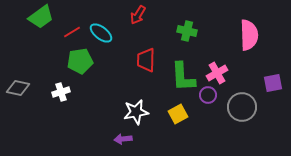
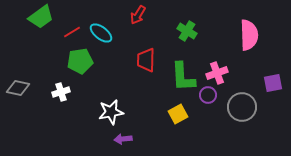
green cross: rotated 18 degrees clockwise
pink cross: rotated 10 degrees clockwise
white star: moved 25 px left
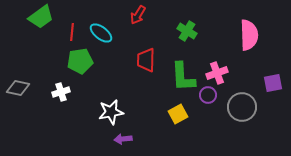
red line: rotated 54 degrees counterclockwise
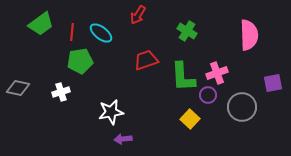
green trapezoid: moved 7 px down
red trapezoid: rotated 70 degrees clockwise
yellow square: moved 12 px right, 5 px down; rotated 18 degrees counterclockwise
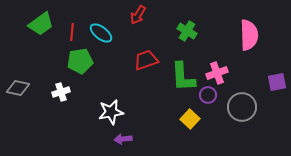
purple square: moved 4 px right, 1 px up
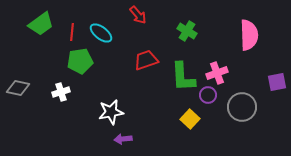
red arrow: rotated 72 degrees counterclockwise
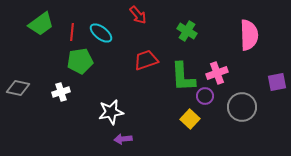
purple circle: moved 3 px left, 1 px down
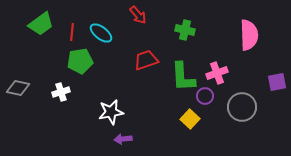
green cross: moved 2 px left, 1 px up; rotated 18 degrees counterclockwise
